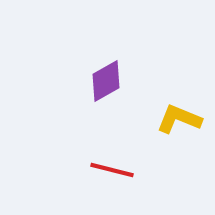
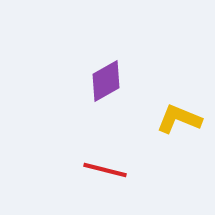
red line: moved 7 px left
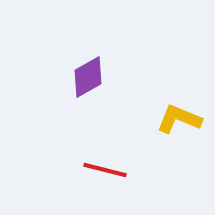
purple diamond: moved 18 px left, 4 px up
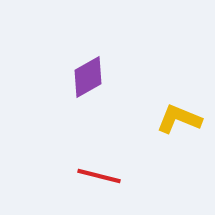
red line: moved 6 px left, 6 px down
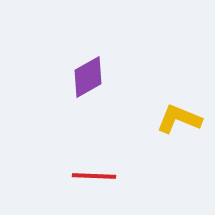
red line: moved 5 px left; rotated 12 degrees counterclockwise
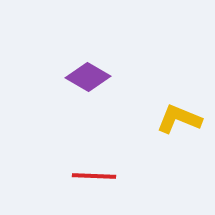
purple diamond: rotated 60 degrees clockwise
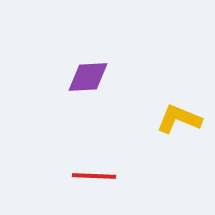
purple diamond: rotated 33 degrees counterclockwise
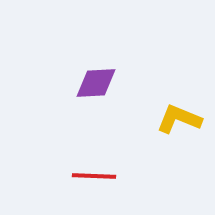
purple diamond: moved 8 px right, 6 px down
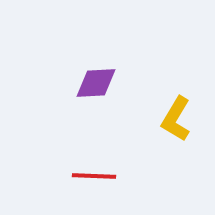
yellow L-shape: moved 3 px left; rotated 81 degrees counterclockwise
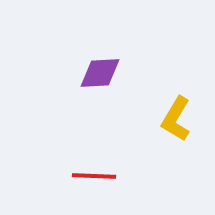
purple diamond: moved 4 px right, 10 px up
